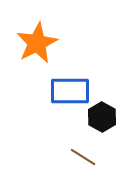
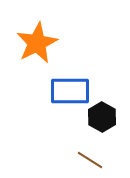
brown line: moved 7 px right, 3 px down
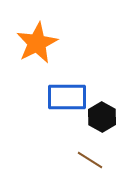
blue rectangle: moved 3 px left, 6 px down
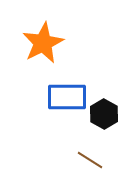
orange star: moved 6 px right
black hexagon: moved 2 px right, 3 px up
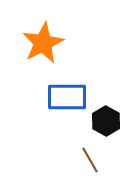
black hexagon: moved 2 px right, 7 px down
brown line: rotated 28 degrees clockwise
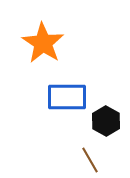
orange star: rotated 12 degrees counterclockwise
